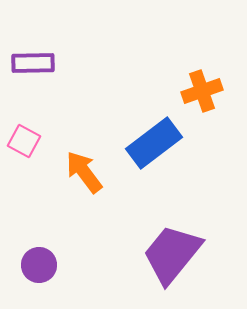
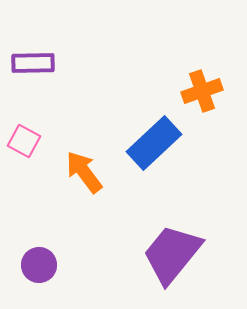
blue rectangle: rotated 6 degrees counterclockwise
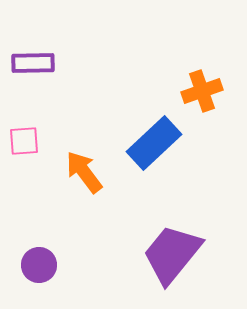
pink square: rotated 32 degrees counterclockwise
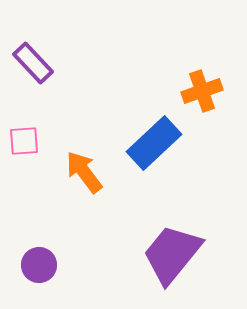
purple rectangle: rotated 48 degrees clockwise
